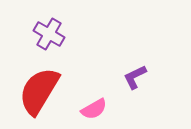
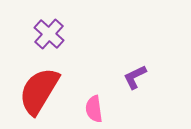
purple cross: rotated 12 degrees clockwise
pink semicircle: rotated 112 degrees clockwise
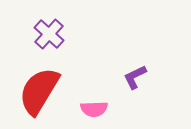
pink semicircle: rotated 84 degrees counterclockwise
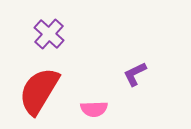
purple L-shape: moved 3 px up
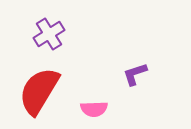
purple cross: rotated 16 degrees clockwise
purple L-shape: rotated 8 degrees clockwise
